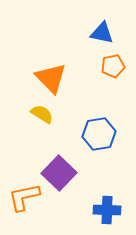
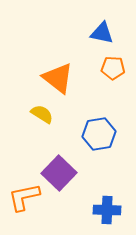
orange pentagon: moved 2 px down; rotated 15 degrees clockwise
orange triangle: moved 7 px right; rotated 8 degrees counterclockwise
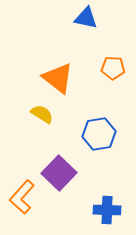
blue triangle: moved 16 px left, 15 px up
orange L-shape: moved 2 px left; rotated 36 degrees counterclockwise
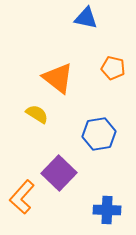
orange pentagon: rotated 10 degrees clockwise
yellow semicircle: moved 5 px left
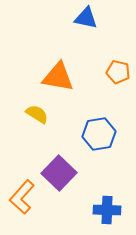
orange pentagon: moved 5 px right, 4 px down
orange triangle: moved 1 px up; rotated 28 degrees counterclockwise
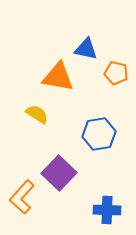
blue triangle: moved 31 px down
orange pentagon: moved 2 px left, 1 px down
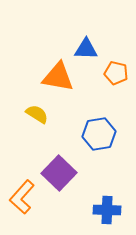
blue triangle: rotated 10 degrees counterclockwise
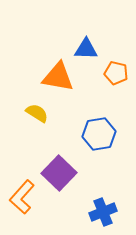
yellow semicircle: moved 1 px up
blue cross: moved 4 px left, 2 px down; rotated 24 degrees counterclockwise
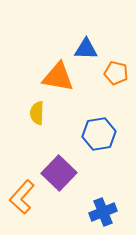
yellow semicircle: rotated 120 degrees counterclockwise
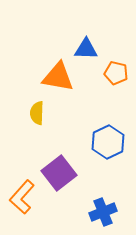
blue hexagon: moved 9 px right, 8 px down; rotated 16 degrees counterclockwise
purple square: rotated 8 degrees clockwise
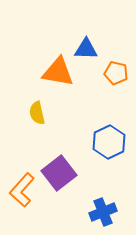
orange triangle: moved 5 px up
yellow semicircle: rotated 15 degrees counterclockwise
blue hexagon: moved 1 px right
orange L-shape: moved 7 px up
